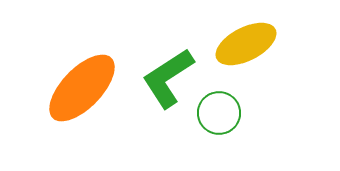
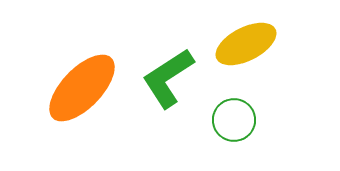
green circle: moved 15 px right, 7 px down
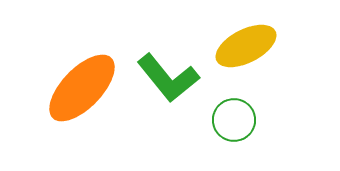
yellow ellipse: moved 2 px down
green L-shape: rotated 96 degrees counterclockwise
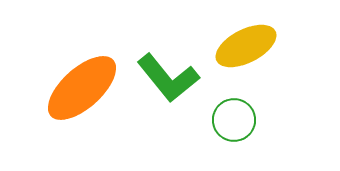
orange ellipse: rotated 4 degrees clockwise
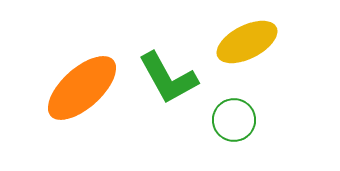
yellow ellipse: moved 1 px right, 4 px up
green L-shape: rotated 10 degrees clockwise
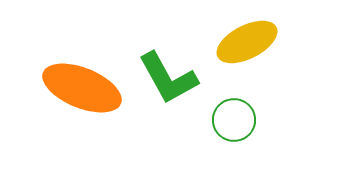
orange ellipse: rotated 64 degrees clockwise
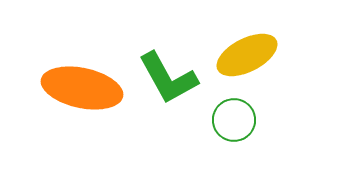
yellow ellipse: moved 13 px down
orange ellipse: rotated 10 degrees counterclockwise
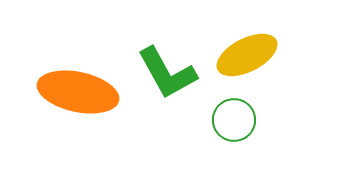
green L-shape: moved 1 px left, 5 px up
orange ellipse: moved 4 px left, 4 px down
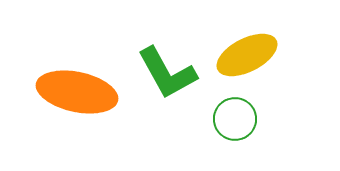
orange ellipse: moved 1 px left
green circle: moved 1 px right, 1 px up
